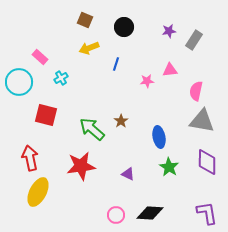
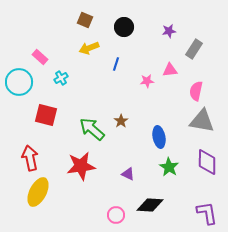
gray rectangle: moved 9 px down
black diamond: moved 8 px up
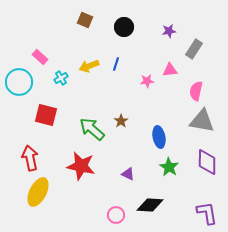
yellow arrow: moved 18 px down
red star: rotated 20 degrees clockwise
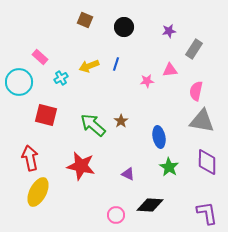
green arrow: moved 1 px right, 4 px up
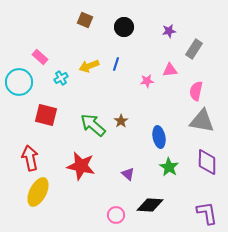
purple triangle: rotated 16 degrees clockwise
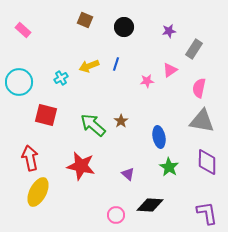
pink rectangle: moved 17 px left, 27 px up
pink triangle: rotated 28 degrees counterclockwise
pink semicircle: moved 3 px right, 3 px up
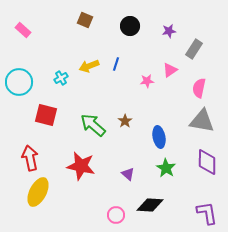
black circle: moved 6 px right, 1 px up
brown star: moved 4 px right
green star: moved 3 px left, 1 px down
